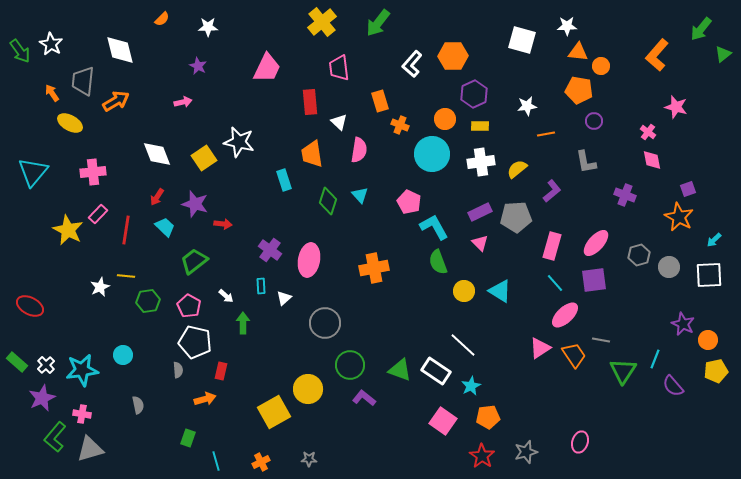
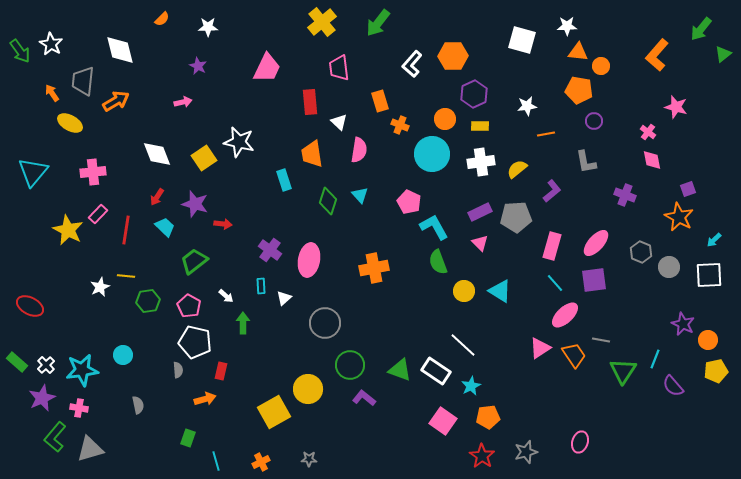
gray hexagon at (639, 255): moved 2 px right, 3 px up; rotated 20 degrees counterclockwise
pink cross at (82, 414): moved 3 px left, 6 px up
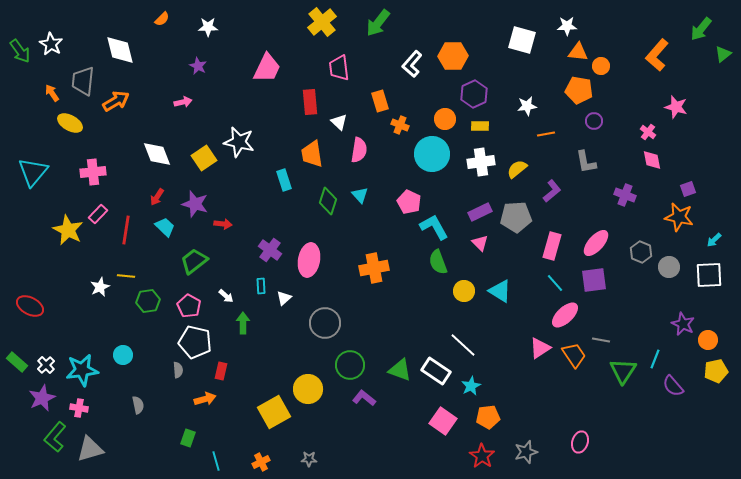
orange star at (679, 217): rotated 16 degrees counterclockwise
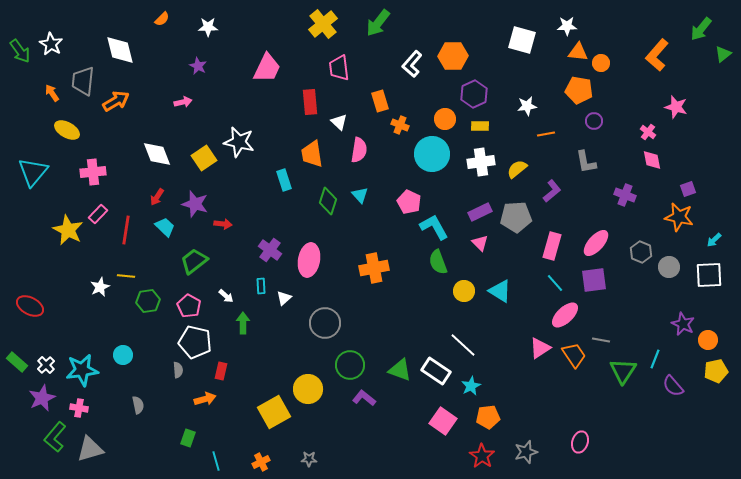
yellow cross at (322, 22): moved 1 px right, 2 px down
orange circle at (601, 66): moved 3 px up
yellow ellipse at (70, 123): moved 3 px left, 7 px down
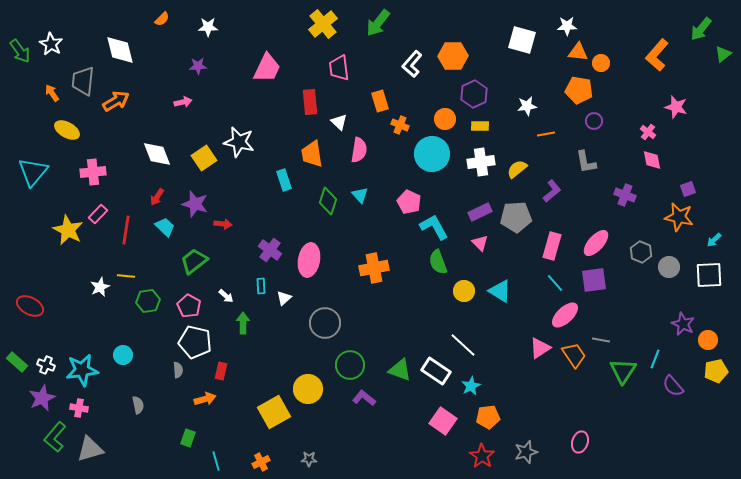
purple star at (198, 66): rotated 30 degrees counterclockwise
white cross at (46, 365): rotated 24 degrees counterclockwise
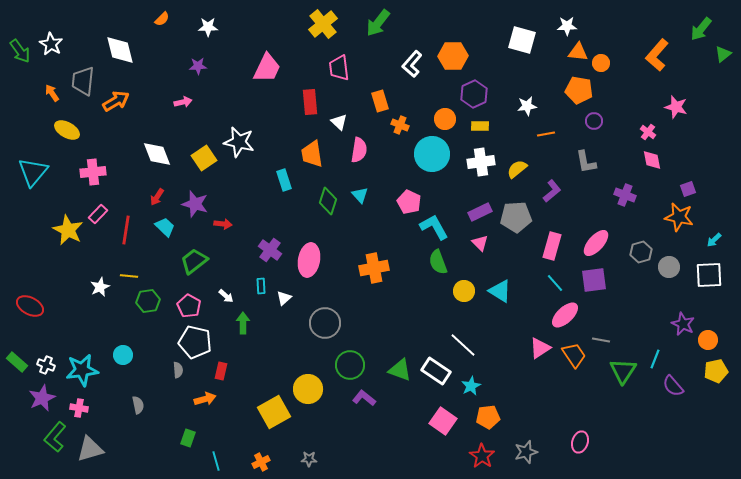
gray hexagon at (641, 252): rotated 20 degrees clockwise
yellow line at (126, 276): moved 3 px right
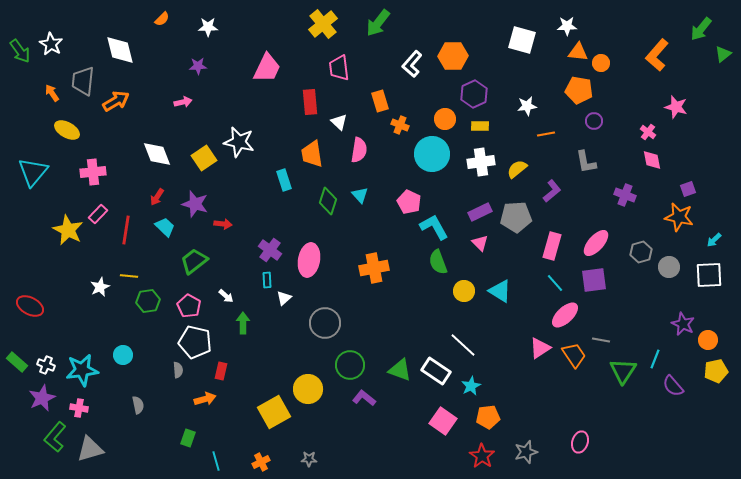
cyan rectangle at (261, 286): moved 6 px right, 6 px up
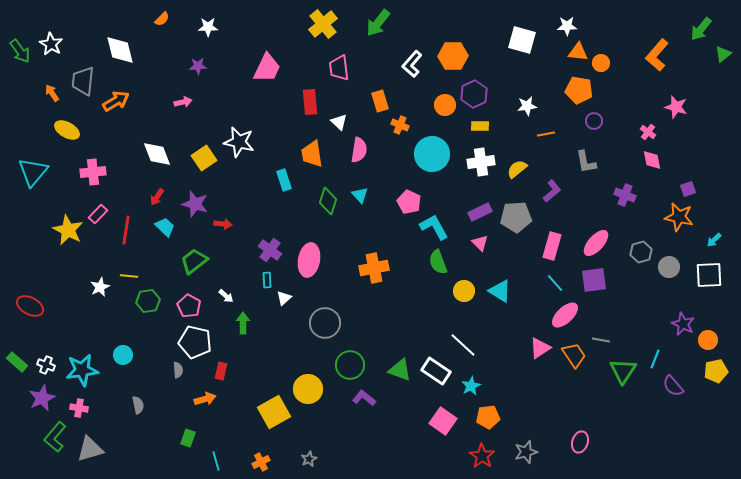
orange circle at (445, 119): moved 14 px up
gray star at (309, 459): rotated 28 degrees counterclockwise
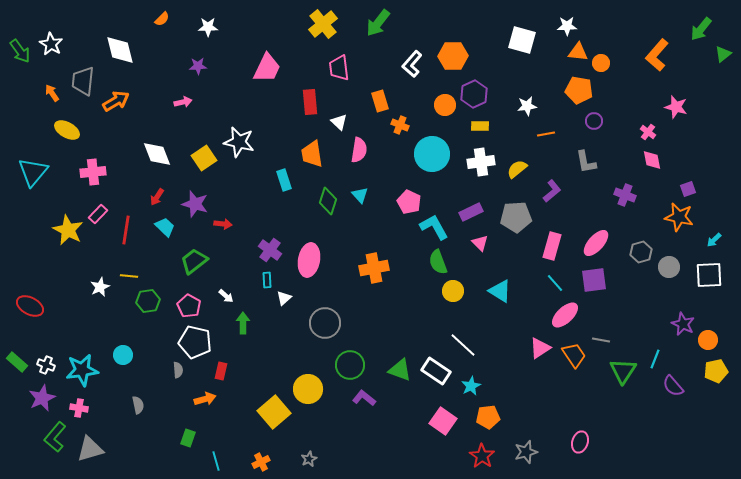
purple rectangle at (480, 212): moved 9 px left
yellow circle at (464, 291): moved 11 px left
yellow square at (274, 412): rotated 12 degrees counterclockwise
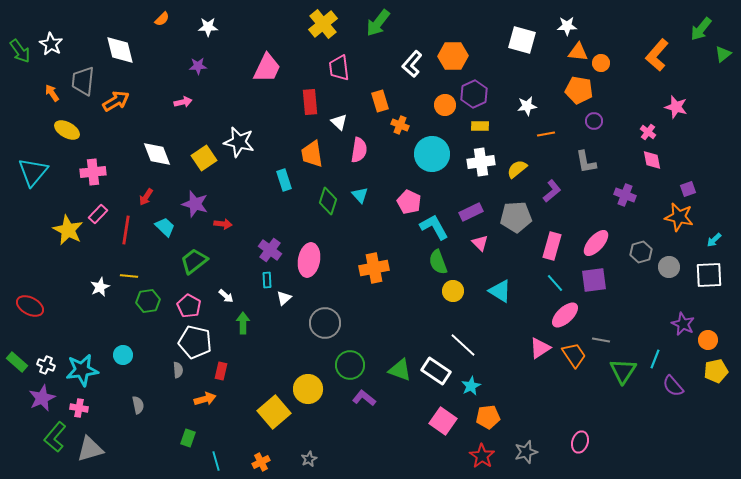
red arrow at (157, 197): moved 11 px left
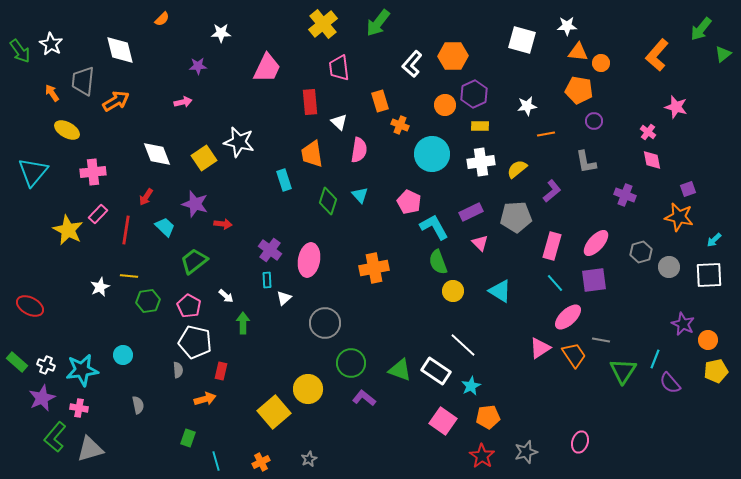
white star at (208, 27): moved 13 px right, 6 px down
pink ellipse at (565, 315): moved 3 px right, 2 px down
green circle at (350, 365): moved 1 px right, 2 px up
purple semicircle at (673, 386): moved 3 px left, 3 px up
